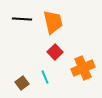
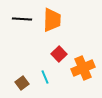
orange trapezoid: moved 1 px left, 2 px up; rotated 15 degrees clockwise
red square: moved 4 px right, 2 px down
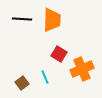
red square: rotated 14 degrees counterclockwise
orange cross: moved 1 px left, 1 px down
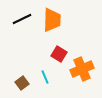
black line: rotated 30 degrees counterclockwise
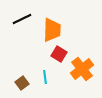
orange trapezoid: moved 10 px down
orange cross: rotated 15 degrees counterclockwise
cyan line: rotated 16 degrees clockwise
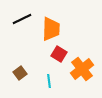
orange trapezoid: moved 1 px left, 1 px up
cyan line: moved 4 px right, 4 px down
brown square: moved 2 px left, 10 px up
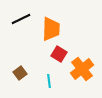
black line: moved 1 px left
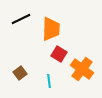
orange cross: rotated 15 degrees counterclockwise
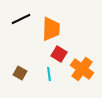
brown square: rotated 24 degrees counterclockwise
cyan line: moved 7 px up
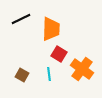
brown square: moved 2 px right, 2 px down
